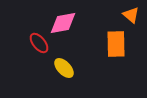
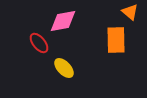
orange triangle: moved 1 px left, 3 px up
pink diamond: moved 2 px up
orange rectangle: moved 4 px up
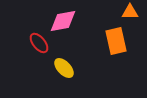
orange triangle: rotated 42 degrees counterclockwise
orange rectangle: moved 1 px down; rotated 12 degrees counterclockwise
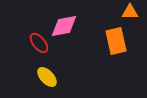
pink diamond: moved 1 px right, 5 px down
yellow ellipse: moved 17 px left, 9 px down
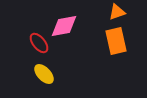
orange triangle: moved 13 px left; rotated 18 degrees counterclockwise
yellow ellipse: moved 3 px left, 3 px up
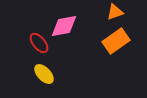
orange triangle: moved 2 px left
orange rectangle: rotated 68 degrees clockwise
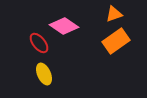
orange triangle: moved 1 px left, 2 px down
pink diamond: rotated 44 degrees clockwise
yellow ellipse: rotated 20 degrees clockwise
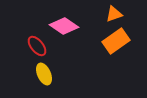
red ellipse: moved 2 px left, 3 px down
